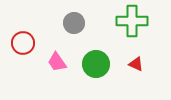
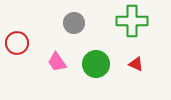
red circle: moved 6 px left
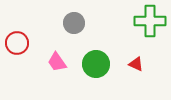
green cross: moved 18 px right
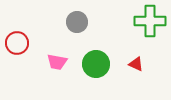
gray circle: moved 3 px right, 1 px up
pink trapezoid: rotated 45 degrees counterclockwise
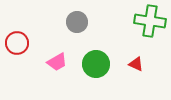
green cross: rotated 8 degrees clockwise
pink trapezoid: rotated 40 degrees counterclockwise
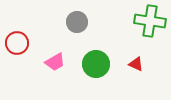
pink trapezoid: moved 2 px left
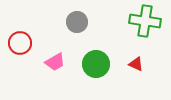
green cross: moved 5 px left
red circle: moved 3 px right
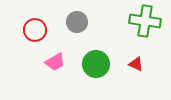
red circle: moved 15 px right, 13 px up
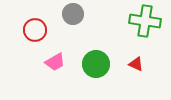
gray circle: moved 4 px left, 8 px up
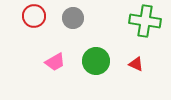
gray circle: moved 4 px down
red circle: moved 1 px left, 14 px up
green circle: moved 3 px up
